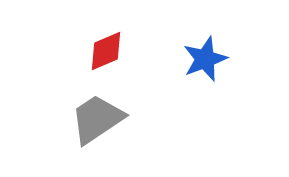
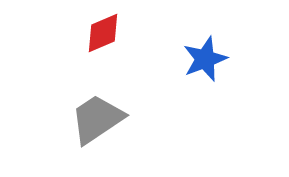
red diamond: moved 3 px left, 18 px up
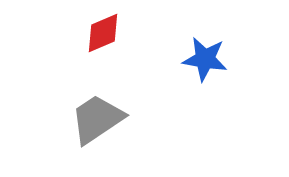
blue star: rotated 30 degrees clockwise
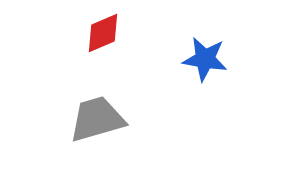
gray trapezoid: rotated 18 degrees clockwise
